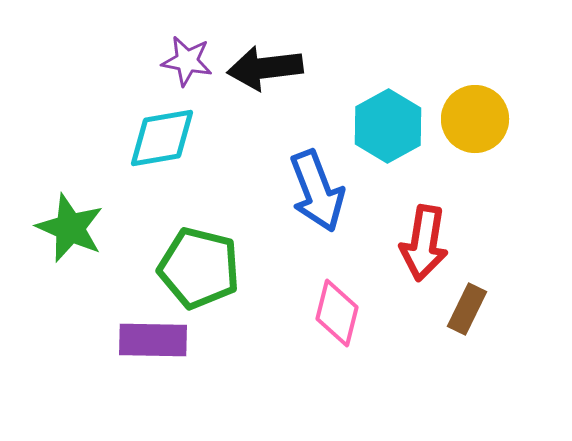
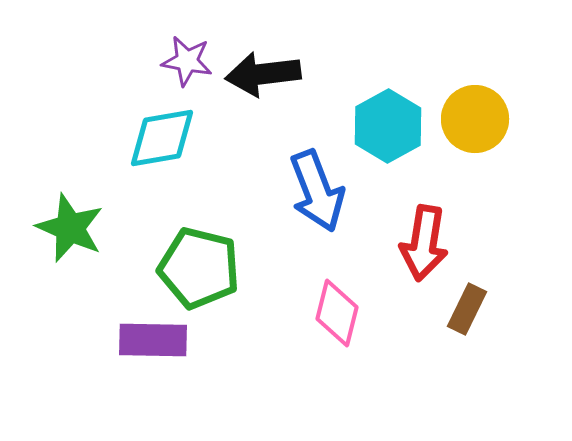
black arrow: moved 2 px left, 6 px down
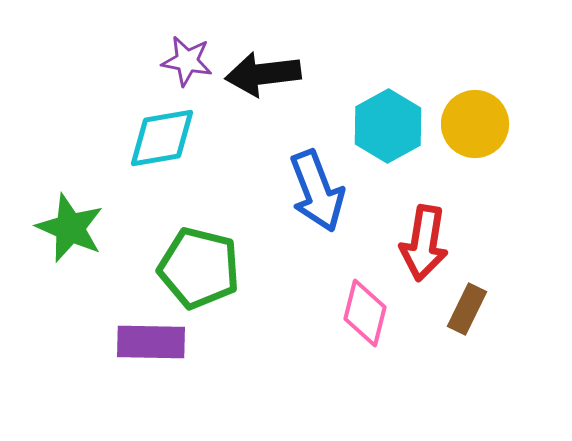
yellow circle: moved 5 px down
pink diamond: moved 28 px right
purple rectangle: moved 2 px left, 2 px down
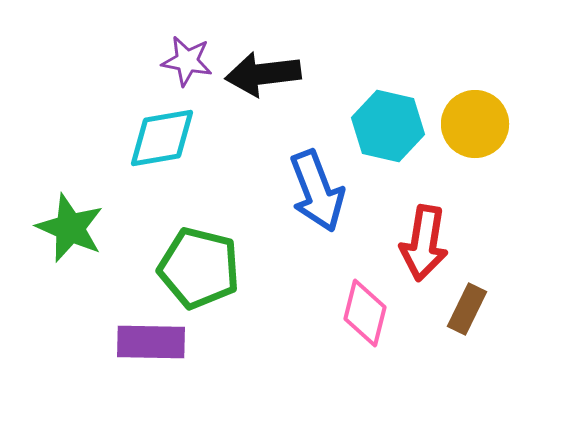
cyan hexagon: rotated 18 degrees counterclockwise
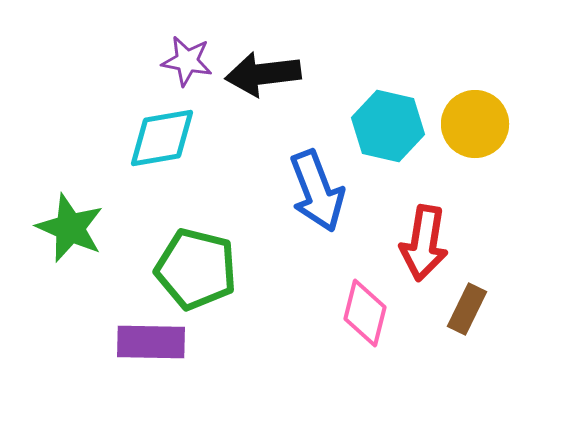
green pentagon: moved 3 px left, 1 px down
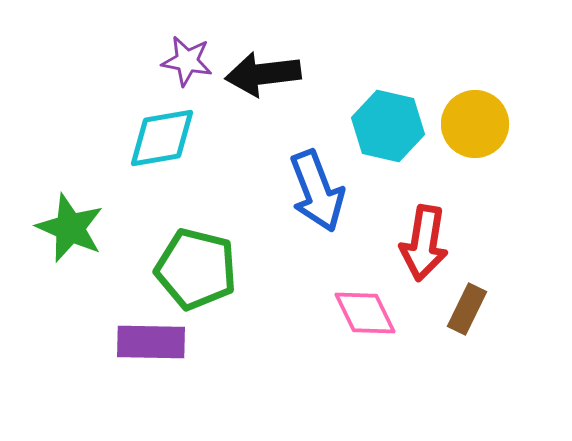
pink diamond: rotated 40 degrees counterclockwise
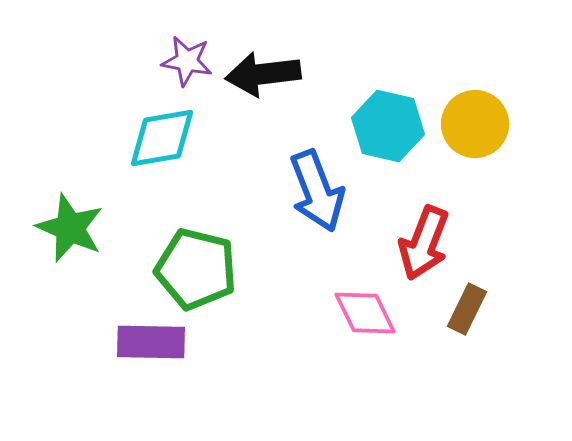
red arrow: rotated 12 degrees clockwise
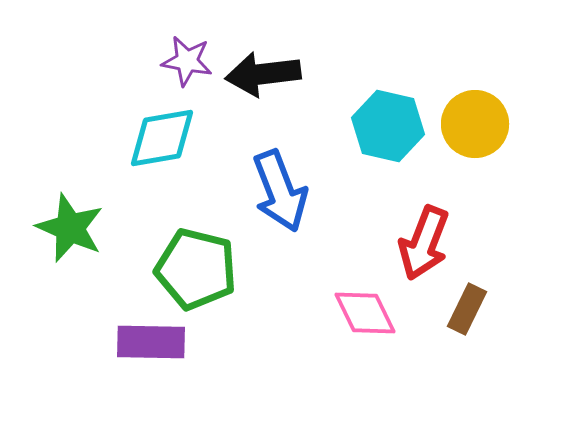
blue arrow: moved 37 px left
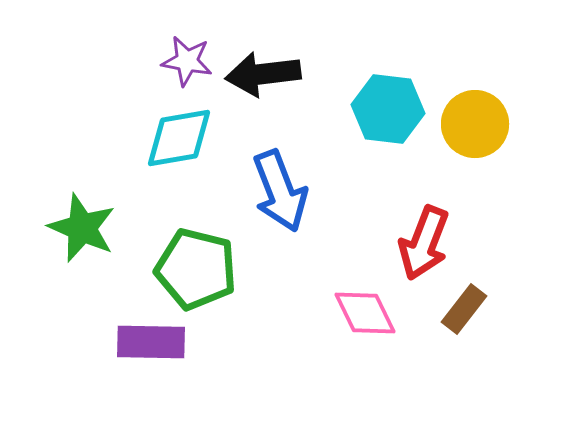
cyan hexagon: moved 17 px up; rotated 6 degrees counterclockwise
cyan diamond: moved 17 px right
green star: moved 12 px right
brown rectangle: moved 3 px left; rotated 12 degrees clockwise
